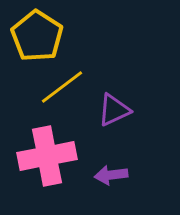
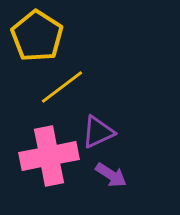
purple triangle: moved 16 px left, 22 px down
pink cross: moved 2 px right
purple arrow: rotated 140 degrees counterclockwise
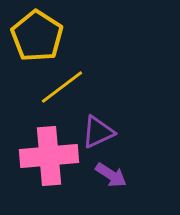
pink cross: rotated 6 degrees clockwise
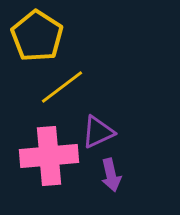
purple arrow: rotated 44 degrees clockwise
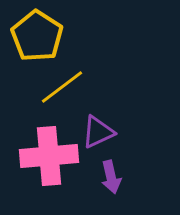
purple arrow: moved 2 px down
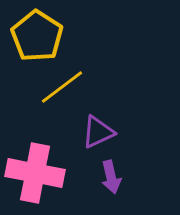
pink cross: moved 14 px left, 17 px down; rotated 16 degrees clockwise
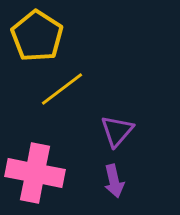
yellow line: moved 2 px down
purple triangle: moved 19 px right, 1 px up; rotated 24 degrees counterclockwise
purple arrow: moved 3 px right, 4 px down
